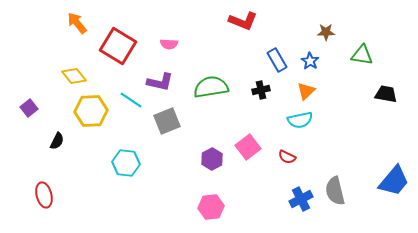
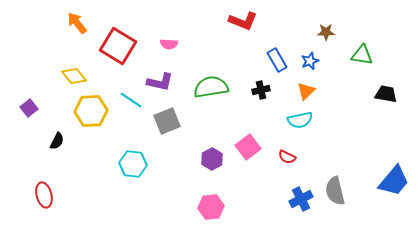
blue star: rotated 18 degrees clockwise
cyan hexagon: moved 7 px right, 1 px down
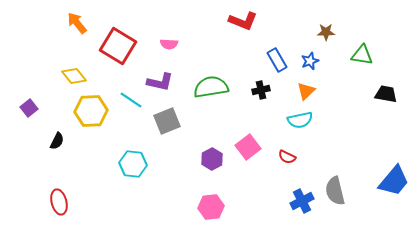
red ellipse: moved 15 px right, 7 px down
blue cross: moved 1 px right, 2 px down
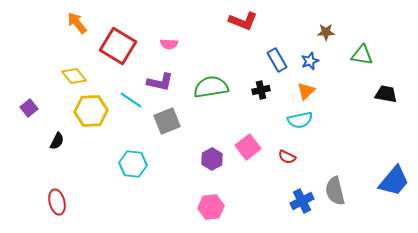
red ellipse: moved 2 px left
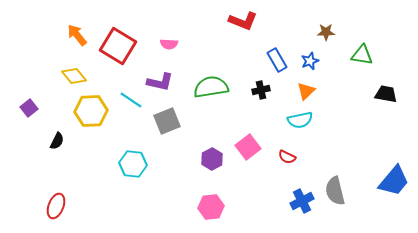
orange arrow: moved 12 px down
red ellipse: moved 1 px left, 4 px down; rotated 35 degrees clockwise
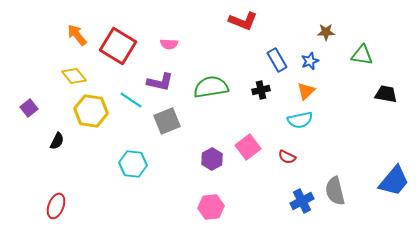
yellow hexagon: rotated 12 degrees clockwise
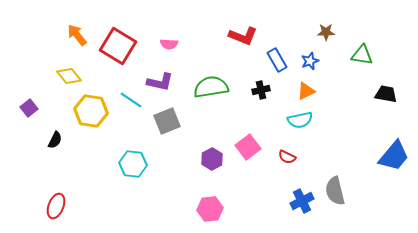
red L-shape: moved 15 px down
yellow diamond: moved 5 px left
orange triangle: rotated 18 degrees clockwise
black semicircle: moved 2 px left, 1 px up
blue trapezoid: moved 25 px up
pink hexagon: moved 1 px left, 2 px down
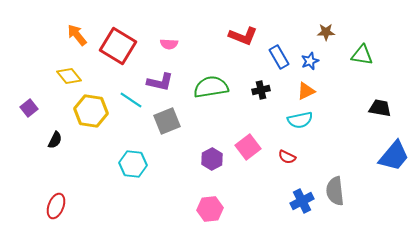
blue rectangle: moved 2 px right, 3 px up
black trapezoid: moved 6 px left, 14 px down
gray semicircle: rotated 8 degrees clockwise
